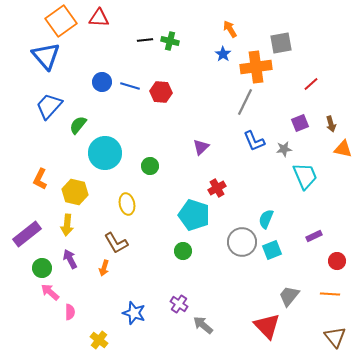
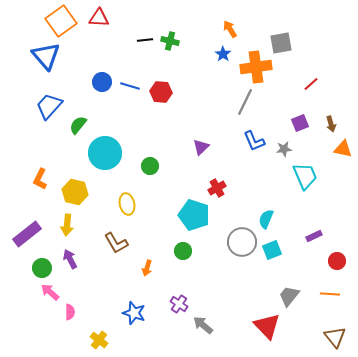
orange arrow at (104, 268): moved 43 px right
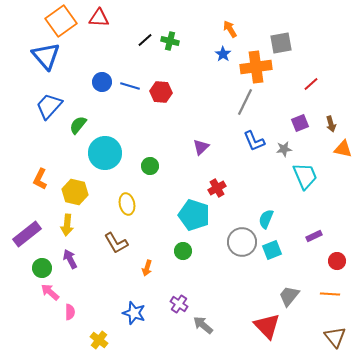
black line at (145, 40): rotated 35 degrees counterclockwise
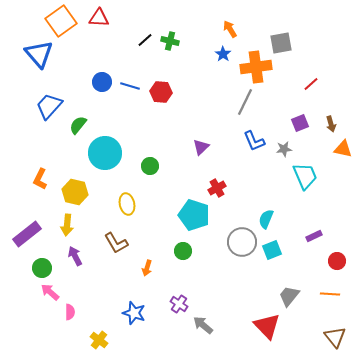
blue triangle at (46, 56): moved 7 px left, 2 px up
purple arrow at (70, 259): moved 5 px right, 3 px up
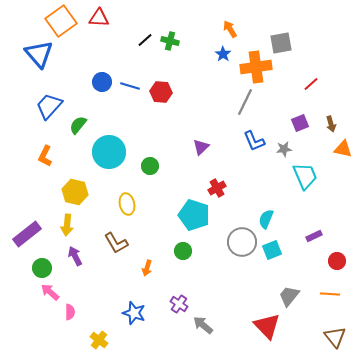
cyan circle at (105, 153): moved 4 px right, 1 px up
orange L-shape at (40, 179): moved 5 px right, 23 px up
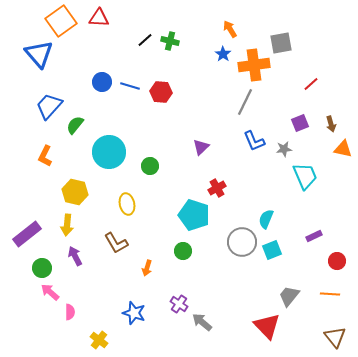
orange cross at (256, 67): moved 2 px left, 2 px up
green semicircle at (78, 125): moved 3 px left
gray arrow at (203, 325): moved 1 px left, 3 px up
